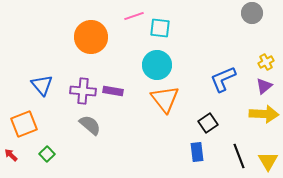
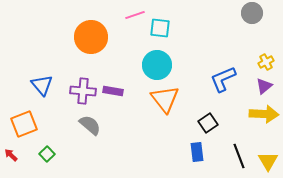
pink line: moved 1 px right, 1 px up
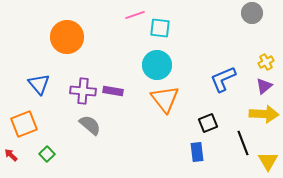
orange circle: moved 24 px left
blue triangle: moved 3 px left, 1 px up
black square: rotated 12 degrees clockwise
black line: moved 4 px right, 13 px up
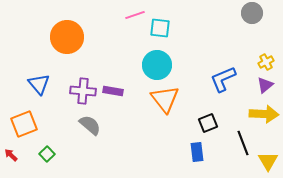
purple triangle: moved 1 px right, 1 px up
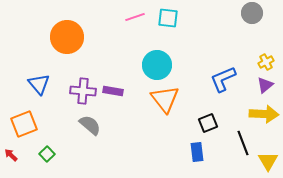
pink line: moved 2 px down
cyan square: moved 8 px right, 10 px up
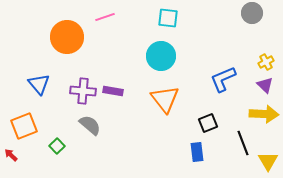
pink line: moved 30 px left
cyan circle: moved 4 px right, 9 px up
purple triangle: rotated 36 degrees counterclockwise
orange square: moved 2 px down
green square: moved 10 px right, 8 px up
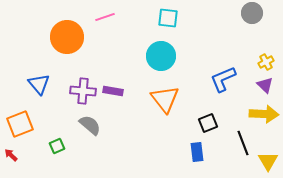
orange square: moved 4 px left, 2 px up
green square: rotated 21 degrees clockwise
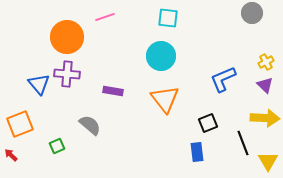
purple cross: moved 16 px left, 17 px up
yellow arrow: moved 1 px right, 4 px down
